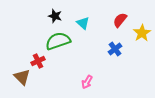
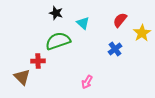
black star: moved 1 px right, 3 px up
red cross: rotated 24 degrees clockwise
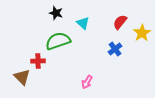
red semicircle: moved 2 px down
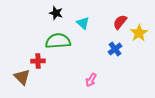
yellow star: moved 3 px left
green semicircle: rotated 15 degrees clockwise
pink arrow: moved 4 px right, 2 px up
